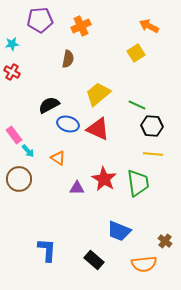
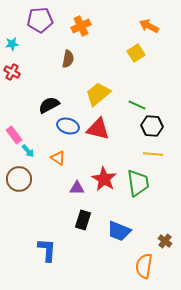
blue ellipse: moved 2 px down
red triangle: rotated 10 degrees counterclockwise
black rectangle: moved 11 px left, 40 px up; rotated 66 degrees clockwise
orange semicircle: moved 2 px down; rotated 105 degrees clockwise
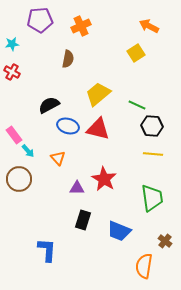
orange triangle: rotated 14 degrees clockwise
green trapezoid: moved 14 px right, 15 px down
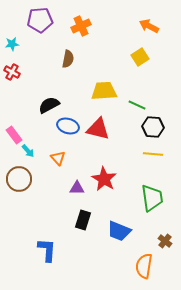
yellow square: moved 4 px right, 4 px down
yellow trapezoid: moved 6 px right, 3 px up; rotated 36 degrees clockwise
black hexagon: moved 1 px right, 1 px down
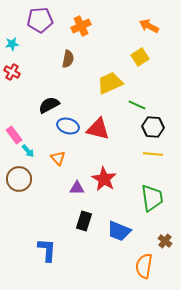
yellow trapezoid: moved 6 px right, 8 px up; rotated 20 degrees counterclockwise
black rectangle: moved 1 px right, 1 px down
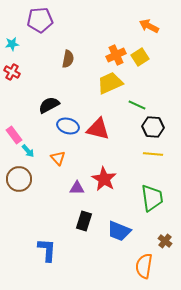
orange cross: moved 35 px right, 29 px down
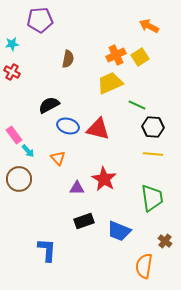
black rectangle: rotated 54 degrees clockwise
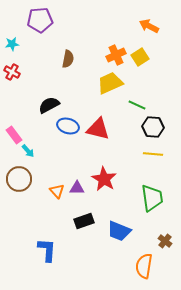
orange triangle: moved 1 px left, 33 px down
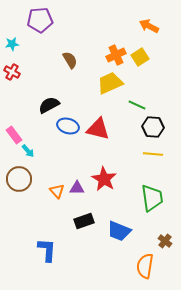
brown semicircle: moved 2 px right, 1 px down; rotated 42 degrees counterclockwise
orange semicircle: moved 1 px right
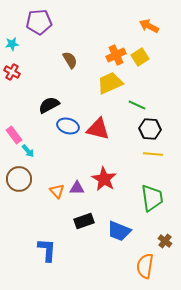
purple pentagon: moved 1 px left, 2 px down
black hexagon: moved 3 px left, 2 px down
